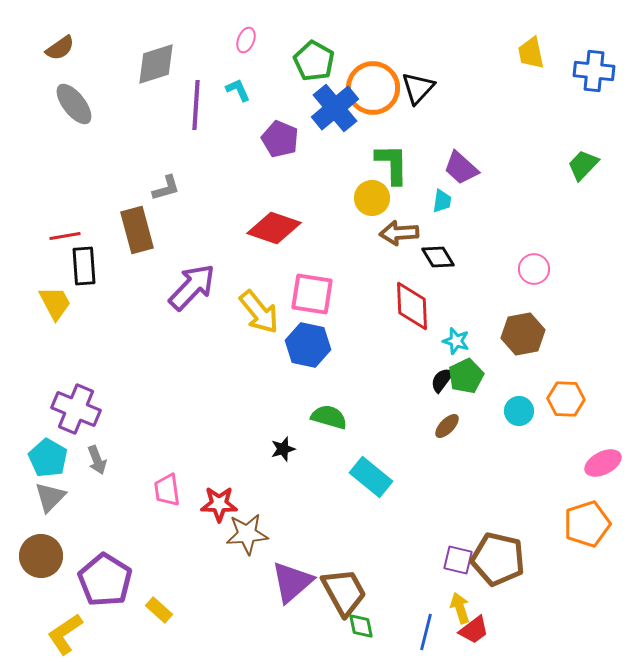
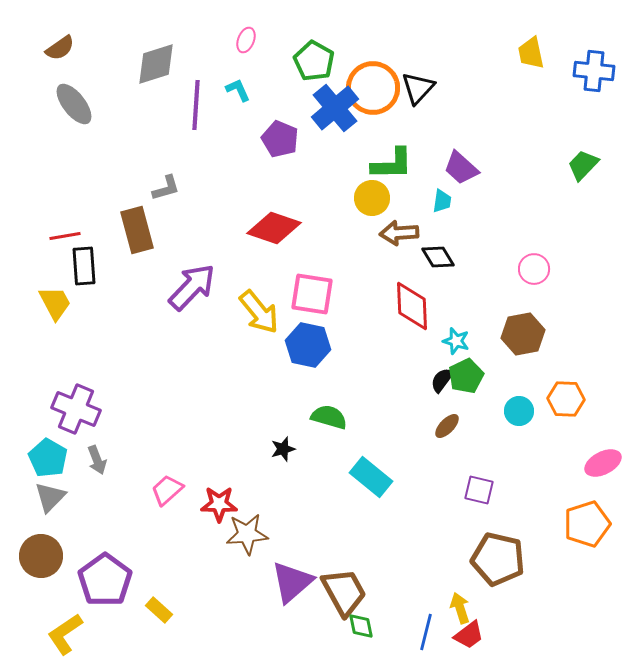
green L-shape at (392, 164): rotated 90 degrees clockwise
pink trapezoid at (167, 490): rotated 56 degrees clockwise
purple square at (458, 560): moved 21 px right, 70 px up
purple pentagon at (105, 580): rotated 4 degrees clockwise
red trapezoid at (474, 630): moved 5 px left, 5 px down
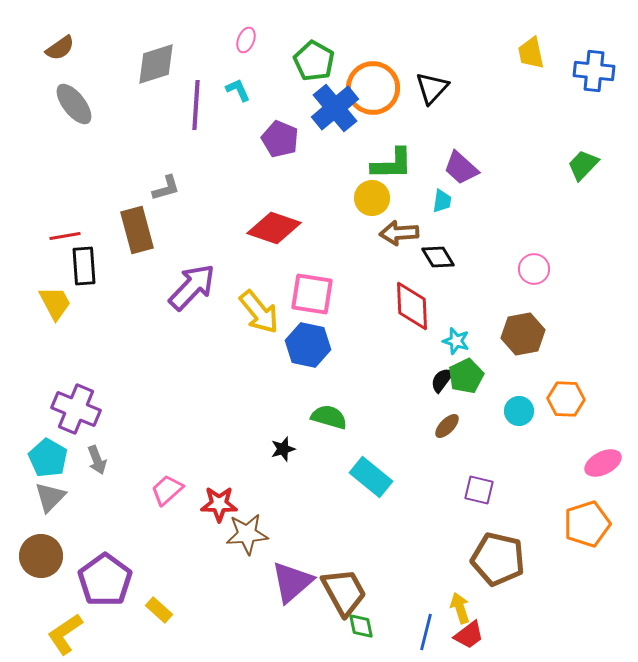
black triangle at (418, 88): moved 14 px right
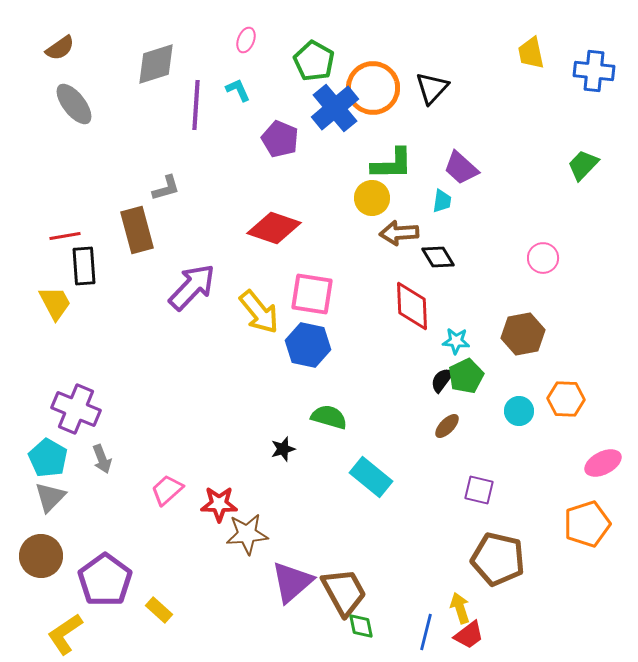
pink circle at (534, 269): moved 9 px right, 11 px up
cyan star at (456, 341): rotated 12 degrees counterclockwise
gray arrow at (97, 460): moved 5 px right, 1 px up
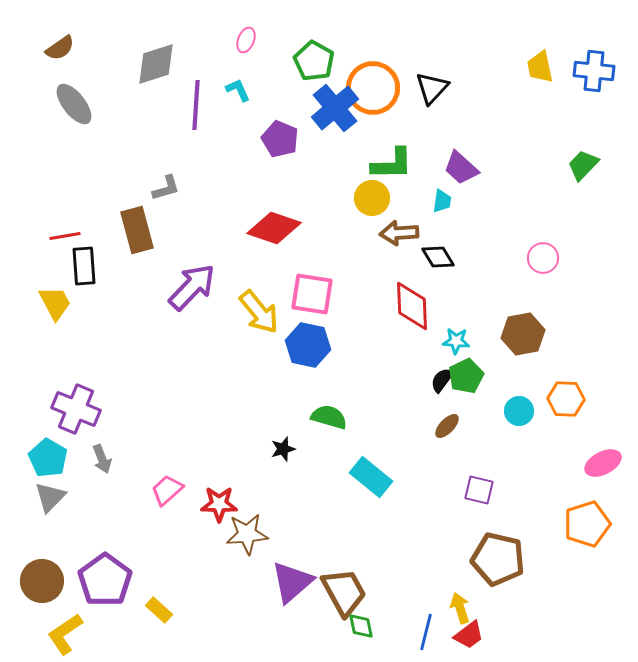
yellow trapezoid at (531, 53): moved 9 px right, 14 px down
brown circle at (41, 556): moved 1 px right, 25 px down
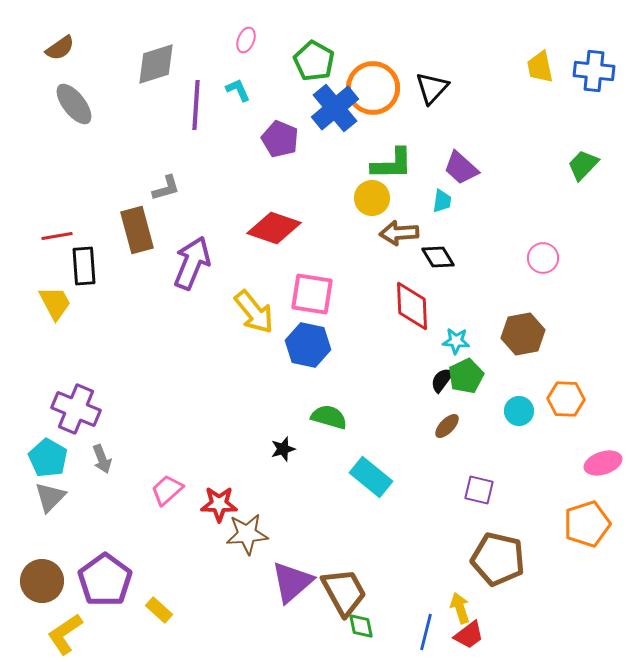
red line at (65, 236): moved 8 px left
purple arrow at (192, 287): moved 24 px up; rotated 22 degrees counterclockwise
yellow arrow at (259, 312): moved 5 px left
pink ellipse at (603, 463): rotated 9 degrees clockwise
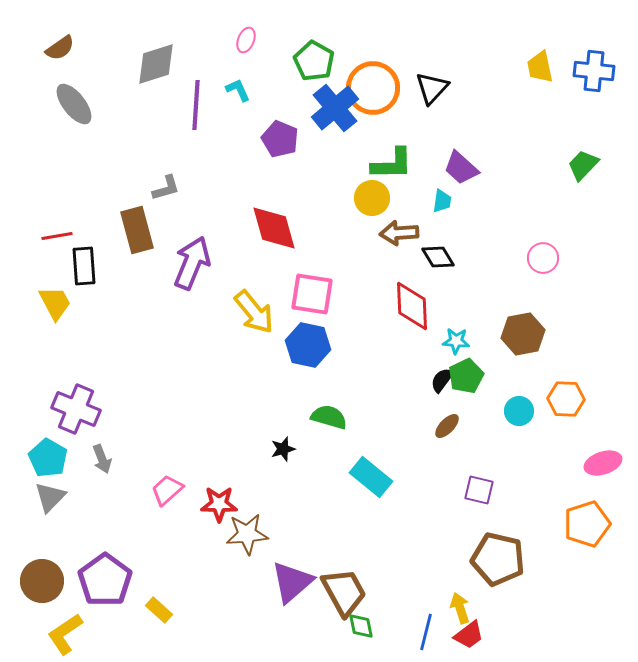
red diamond at (274, 228): rotated 56 degrees clockwise
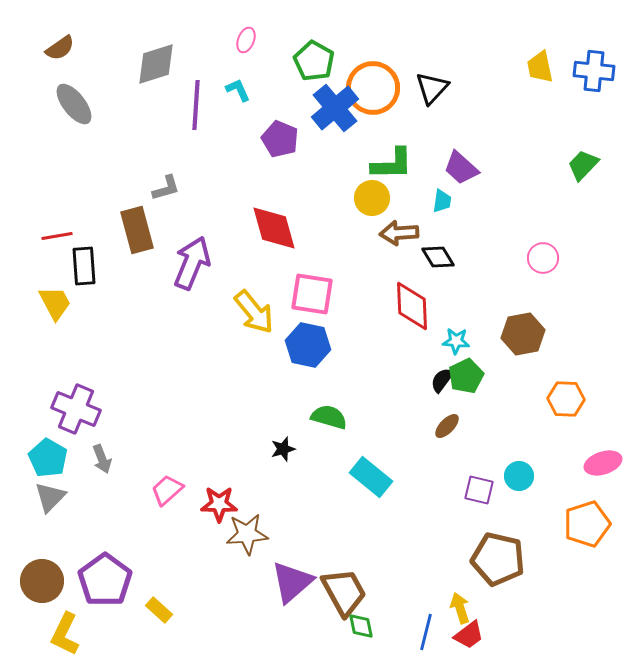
cyan circle at (519, 411): moved 65 px down
yellow L-shape at (65, 634): rotated 30 degrees counterclockwise
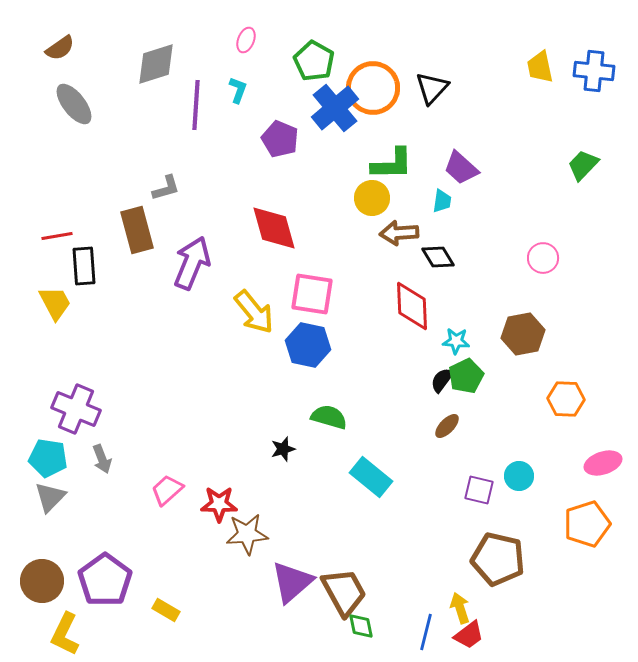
cyan L-shape at (238, 90): rotated 44 degrees clockwise
cyan pentagon at (48, 458): rotated 21 degrees counterclockwise
yellow rectangle at (159, 610): moved 7 px right; rotated 12 degrees counterclockwise
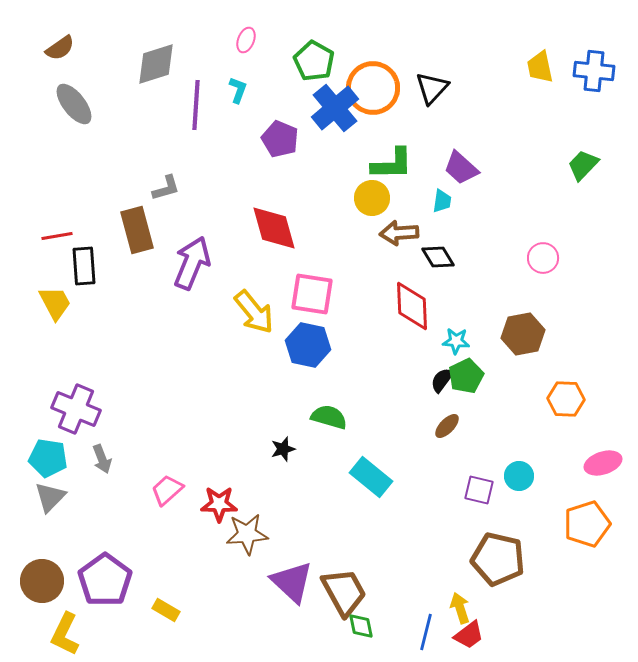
purple triangle at (292, 582): rotated 36 degrees counterclockwise
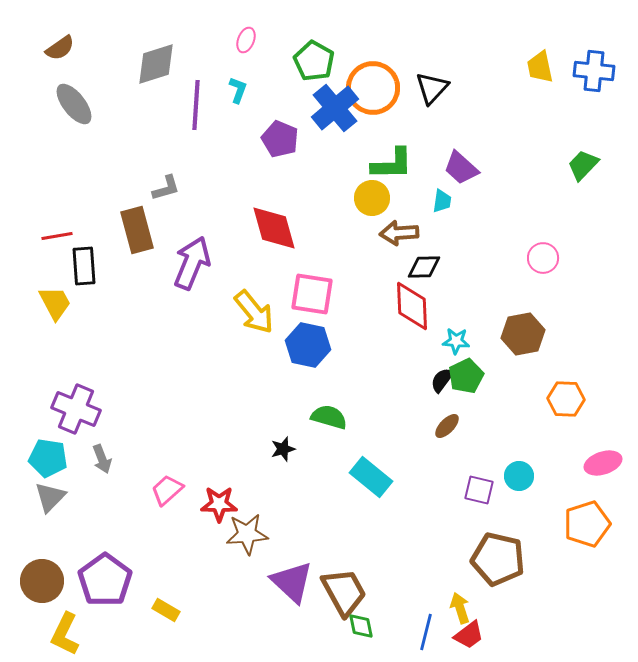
black diamond at (438, 257): moved 14 px left, 10 px down; rotated 60 degrees counterclockwise
